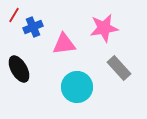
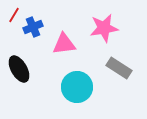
gray rectangle: rotated 15 degrees counterclockwise
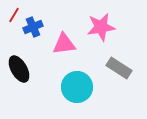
pink star: moved 3 px left, 1 px up
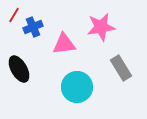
gray rectangle: moved 2 px right; rotated 25 degrees clockwise
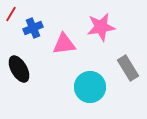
red line: moved 3 px left, 1 px up
blue cross: moved 1 px down
gray rectangle: moved 7 px right
cyan circle: moved 13 px right
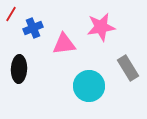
black ellipse: rotated 32 degrees clockwise
cyan circle: moved 1 px left, 1 px up
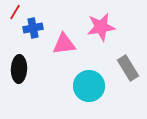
red line: moved 4 px right, 2 px up
blue cross: rotated 12 degrees clockwise
